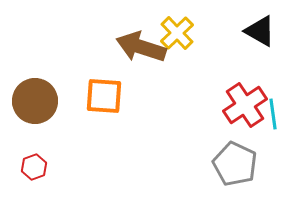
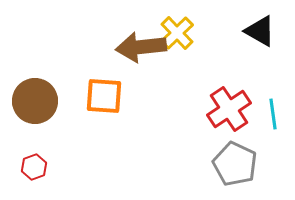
brown arrow: rotated 24 degrees counterclockwise
red cross: moved 16 px left, 4 px down
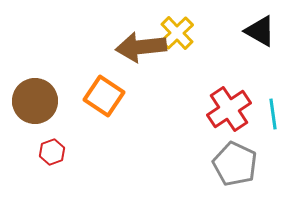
orange square: rotated 30 degrees clockwise
red hexagon: moved 18 px right, 15 px up
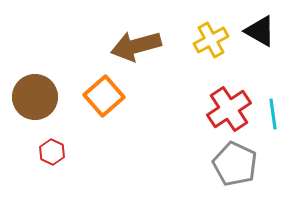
yellow cross: moved 34 px right, 7 px down; rotated 16 degrees clockwise
brown arrow: moved 5 px left, 1 px up; rotated 9 degrees counterclockwise
orange square: rotated 15 degrees clockwise
brown circle: moved 4 px up
red hexagon: rotated 15 degrees counterclockwise
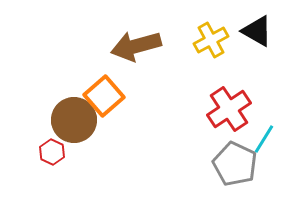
black triangle: moved 3 px left
brown circle: moved 39 px right, 23 px down
cyan line: moved 9 px left, 25 px down; rotated 40 degrees clockwise
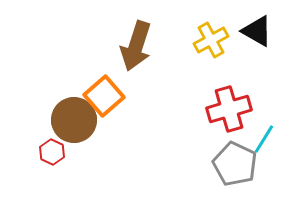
brown arrow: rotated 57 degrees counterclockwise
red cross: rotated 18 degrees clockwise
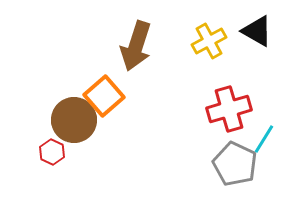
yellow cross: moved 2 px left, 1 px down
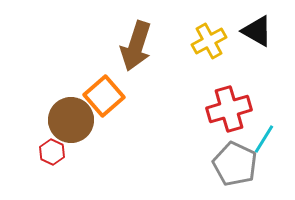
brown circle: moved 3 px left
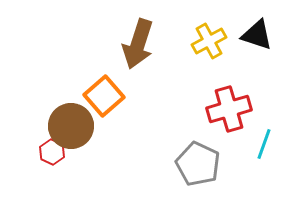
black triangle: moved 4 px down; rotated 12 degrees counterclockwise
brown arrow: moved 2 px right, 2 px up
brown circle: moved 6 px down
cyan line: moved 5 px down; rotated 12 degrees counterclockwise
gray pentagon: moved 37 px left
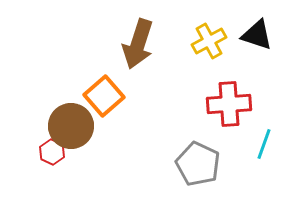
red cross: moved 5 px up; rotated 12 degrees clockwise
